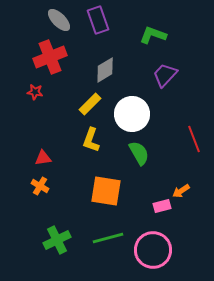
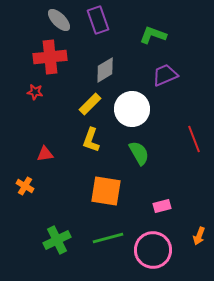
red cross: rotated 16 degrees clockwise
purple trapezoid: rotated 24 degrees clockwise
white circle: moved 5 px up
red triangle: moved 2 px right, 4 px up
orange cross: moved 15 px left
orange arrow: moved 18 px right, 45 px down; rotated 36 degrees counterclockwise
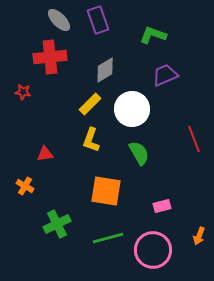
red star: moved 12 px left
green cross: moved 16 px up
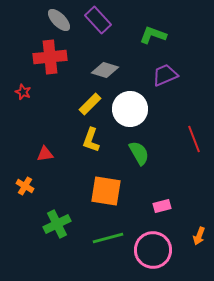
purple rectangle: rotated 24 degrees counterclockwise
gray diamond: rotated 48 degrees clockwise
red star: rotated 14 degrees clockwise
white circle: moved 2 px left
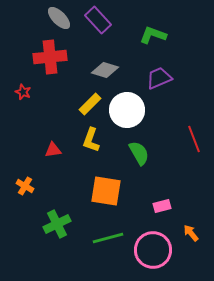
gray ellipse: moved 2 px up
purple trapezoid: moved 6 px left, 3 px down
white circle: moved 3 px left, 1 px down
red triangle: moved 8 px right, 4 px up
orange arrow: moved 8 px left, 3 px up; rotated 120 degrees clockwise
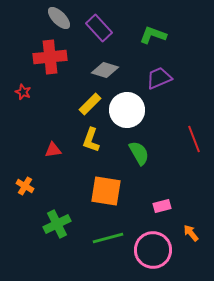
purple rectangle: moved 1 px right, 8 px down
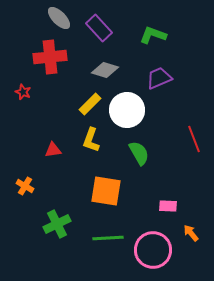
pink rectangle: moved 6 px right; rotated 18 degrees clockwise
green line: rotated 12 degrees clockwise
